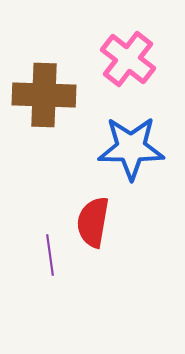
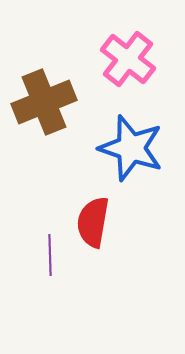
brown cross: moved 7 px down; rotated 24 degrees counterclockwise
blue star: rotated 18 degrees clockwise
purple line: rotated 6 degrees clockwise
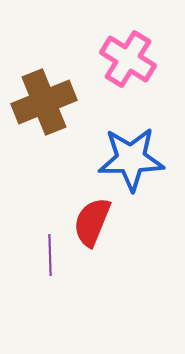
pink cross: rotated 6 degrees counterclockwise
blue star: moved 11 px down; rotated 20 degrees counterclockwise
red semicircle: moved 1 px left; rotated 12 degrees clockwise
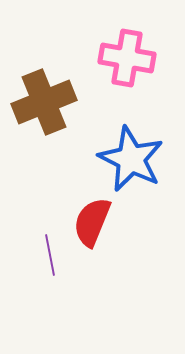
pink cross: moved 1 px left, 1 px up; rotated 22 degrees counterclockwise
blue star: rotated 28 degrees clockwise
purple line: rotated 9 degrees counterclockwise
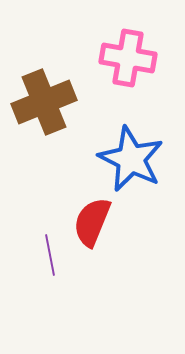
pink cross: moved 1 px right
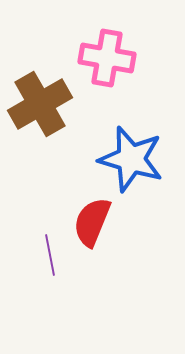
pink cross: moved 21 px left
brown cross: moved 4 px left, 2 px down; rotated 8 degrees counterclockwise
blue star: rotated 10 degrees counterclockwise
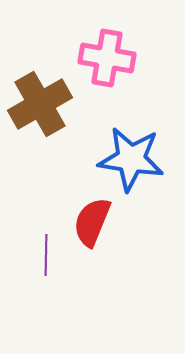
blue star: rotated 8 degrees counterclockwise
purple line: moved 4 px left; rotated 12 degrees clockwise
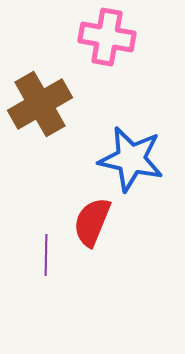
pink cross: moved 21 px up
blue star: rotated 4 degrees clockwise
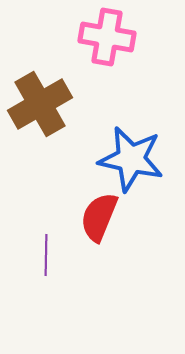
red semicircle: moved 7 px right, 5 px up
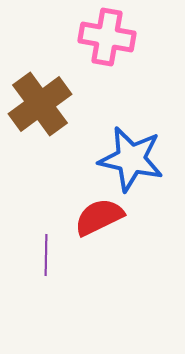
brown cross: rotated 6 degrees counterclockwise
red semicircle: rotated 42 degrees clockwise
